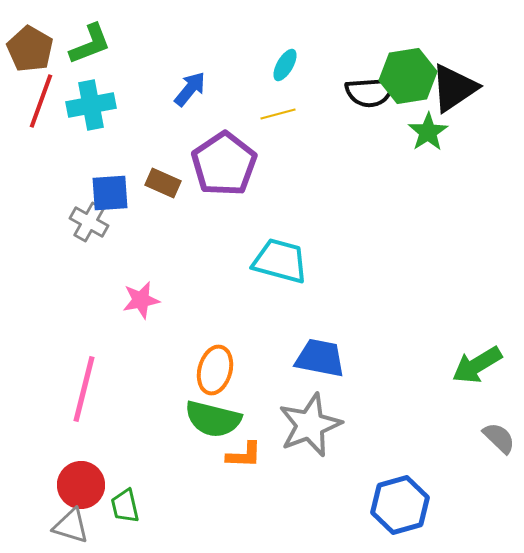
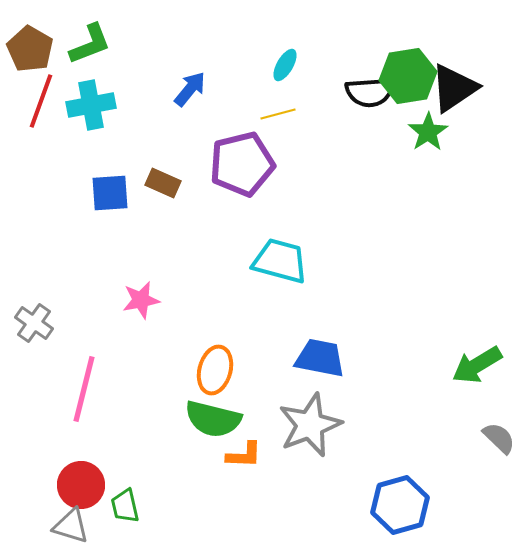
purple pentagon: moved 18 px right; rotated 20 degrees clockwise
gray cross: moved 55 px left, 101 px down; rotated 6 degrees clockwise
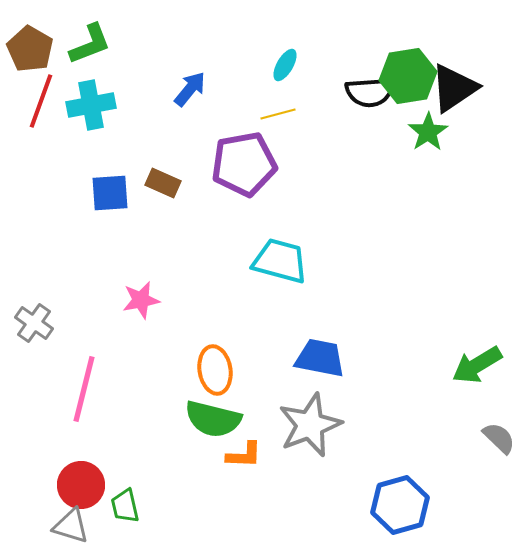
purple pentagon: moved 2 px right; rotated 4 degrees clockwise
orange ellipse: rotated 24 degrees counterclockwise
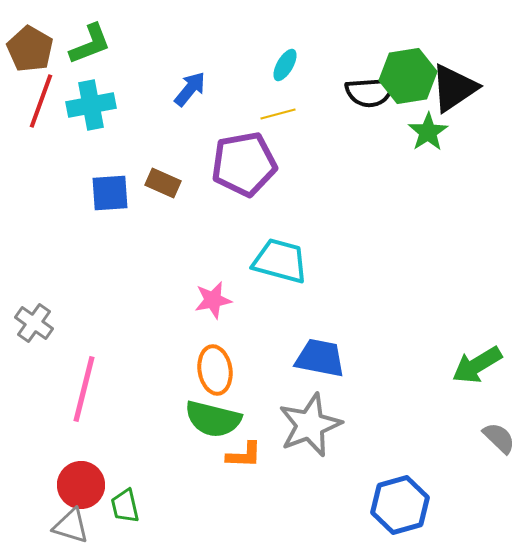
pink star: moved 72 px right
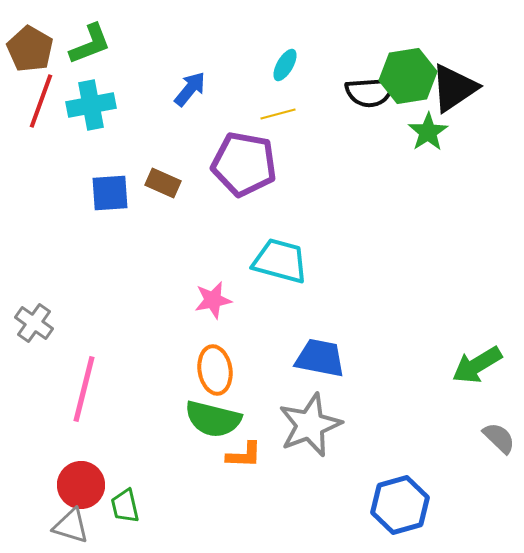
purple pentagon: rotated 20 degrees clockwise
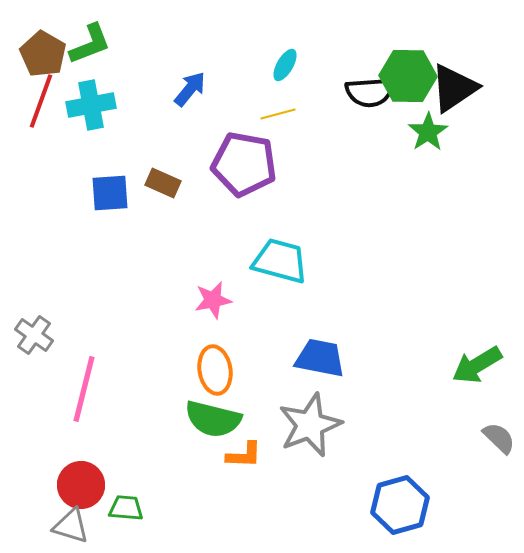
brown pentagon: moved 13 px right, 5 px down
green hexagon: rotated 10 degrees clockwise
gray cross: moved 12 px down
green trapezoid: moved 1 px right, 2 px down; rotated 108 degrees clockwise
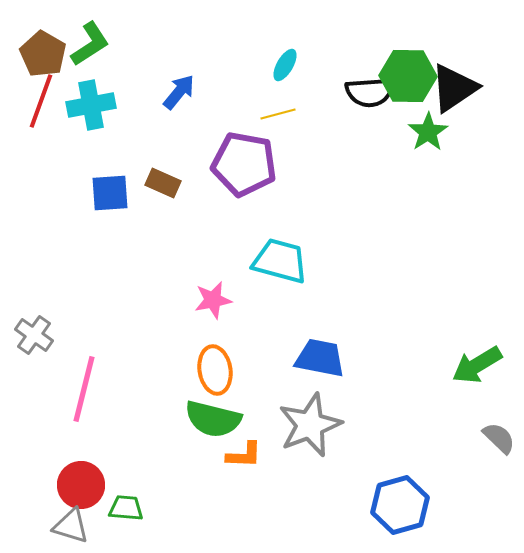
green L-shape: rotated 12 degrees counterclockwise
blue arrow: moved 11 px left, 3 px down
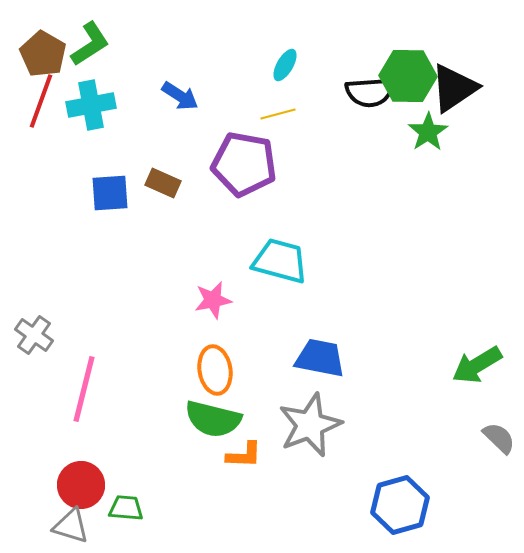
blue arrow: moved 1 px right, 4 px down; rotated 84 degrees clockwise
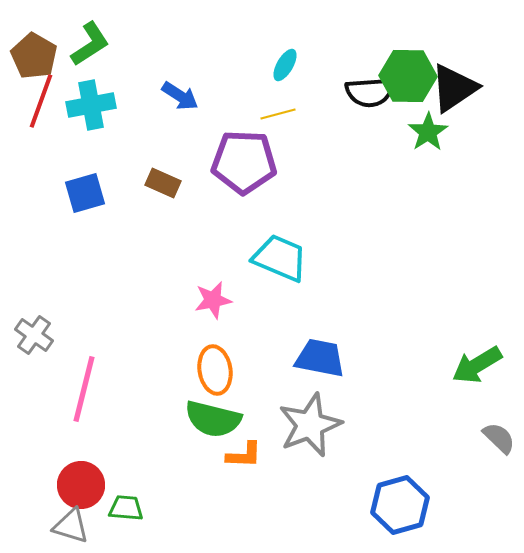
brown pentagon: moved 9 px left, 2 px down
purple pentagon: moved 2 px up; rotated 8 degrees counterclockwise
blue square: moved 25 px left; rotated 12 degrees counterclockwise
cyan trapezoid: moved 3 px up; rotated 8 degrees clockwise
